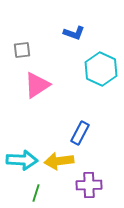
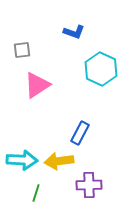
blue L-shape: moved 1 px up
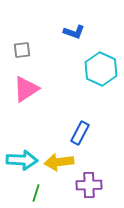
pink triangle: moved 11 px left, 4 px down
yellow arrow: moved 1 px down
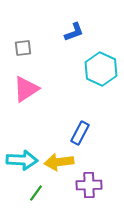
blue L-shape: rotated 40 degrees counterclockwise
gray square: moved 1 px right, 2 px up
green line: rotated 18 degrees clockwise
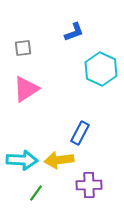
yellow arrow: moved 2 px up
